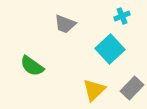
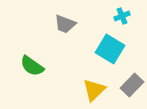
cyan square: rotated 16 degrees counterclockwise
gray rectangle: moved 3 px up
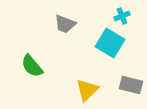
cyan square: moved 6 px up
green semicircle: rotated 15 degrees clockwise
gray rectangle: moved 1 px left; rotated 60 degrees clockwise
yellow triangle: moved 7 px left
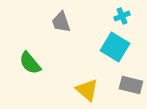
gray trapezoid: moved 4 px left, 2 px up; rotated 50 degrees clockwise
cyan square: moved 5 px right, 4 px down
green semicircle: moved 2 px left, 3 px up
yellow triangle: rotated 35 degrees counterclockwise
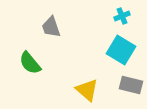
gray trapezoid: moved 10 px left, 5 px down
cyan square: moved 6 px right, 3 px down
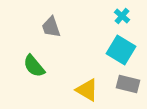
cyan cross: rotated 28 degrees counterclockwise
green semicircle: moved 4 px right, 3 px down
gray rectangle: moved 3 px left, 1 px up
yellow triangle: rotated 10 degrees counterclockwise
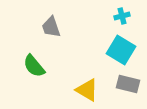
cyan cross: rotated 35 degrees clockwise
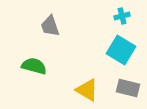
gray trapezoid: moved 1 px left, 1 px up
green semicircle: rotated 145 degrees clockwise
gray rectangle: moved 4 px down
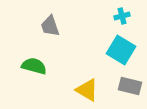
gray rectangle: moved 2 px right, 2 px up
